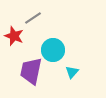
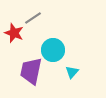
red star: moved 3 px up
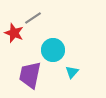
purple trapezoid: moved 1 px left, 4 px down
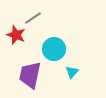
red star: moved 2 px right, 2 px down
cyan circle: moved 1 px right, 1 px up
